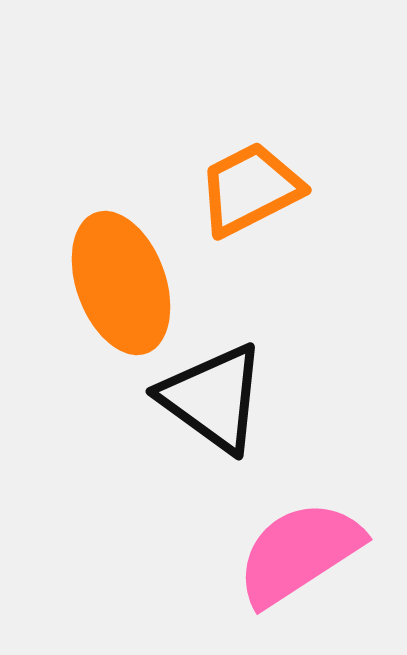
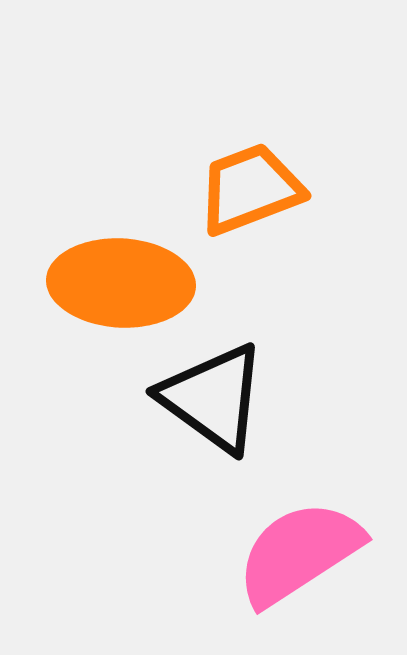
orange trapezoid: rotated 6 degrees clockwise
orange ellipse: rotated 67 degrees counterclockwise
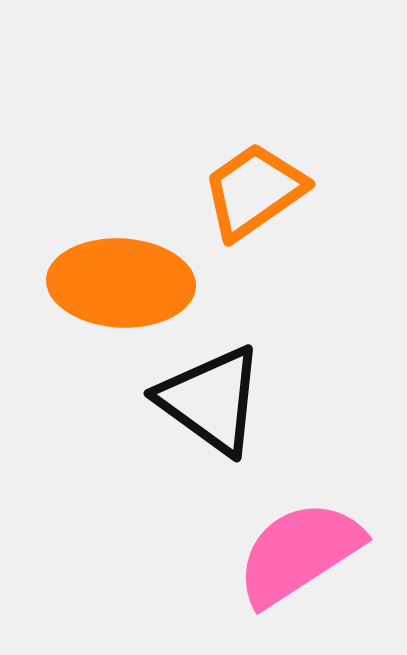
orange trapezoid: moved 4 px right, 2 px down; rotated 14 degrees counterclockwise
black triangle: moved 2 px left, 2 px down
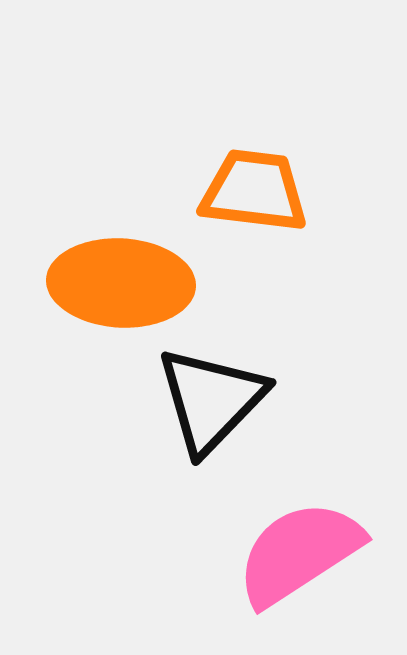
orange trapezoid: rotated 42 degrees clockwise
black triangle: rotated 38 degrees clockwise
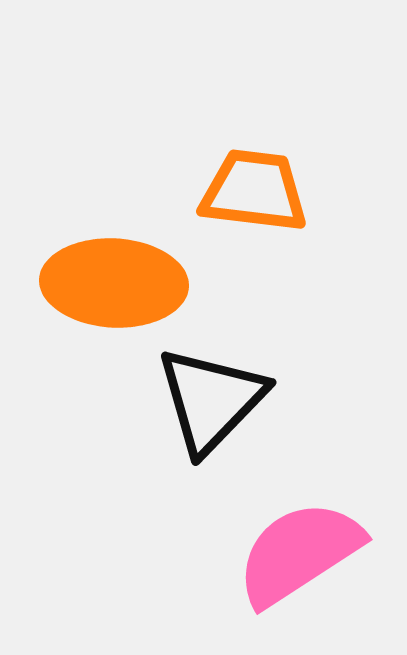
orange ellipse: moved 7 px left
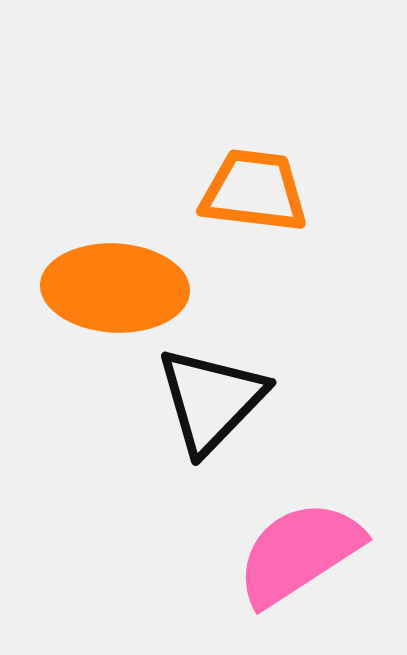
orange ellipse: moved 1 px right, 5 px down
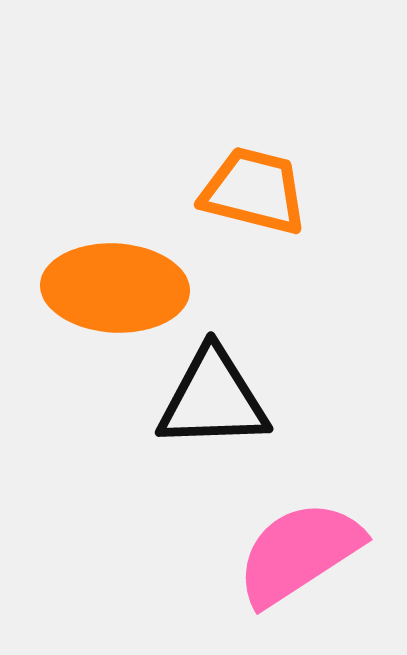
orange trapezoid: rotated 7 degrees clockwise
black triangle: moved 2 px right, 1 px up; rotated 44 degrees clockwise
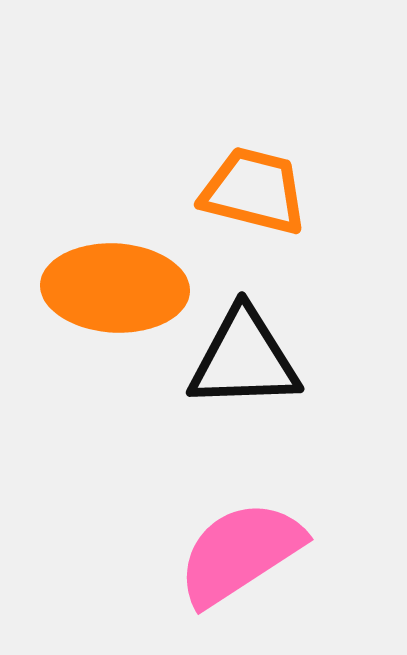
black triangle: moved 31 px right, 40 px up
pink semicircle: moved 59 px left
